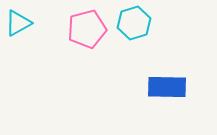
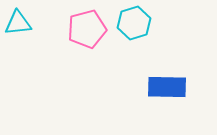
cyan triangle: rotated 24 degrees clockwise
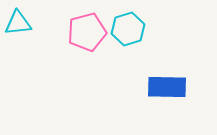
cyan hexagon: moved 6 px left, 6 px down
pink pentagon: moved 3 px down
